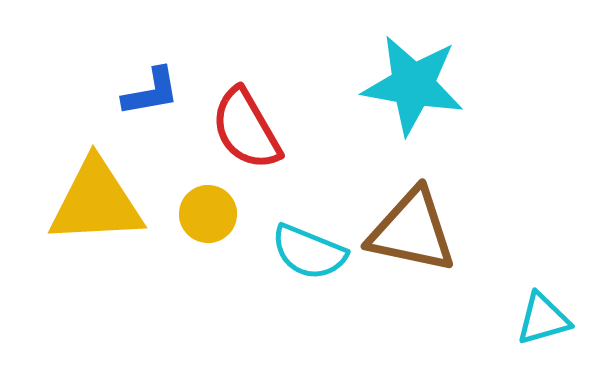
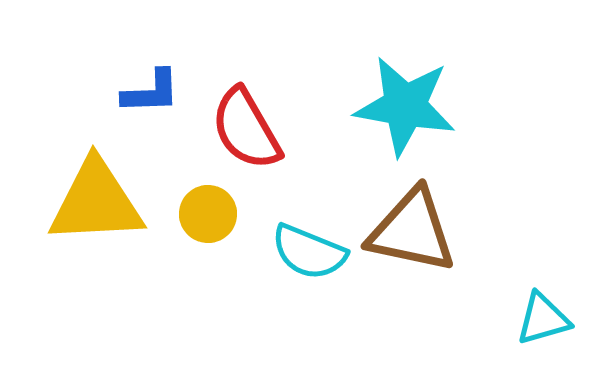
cyan star: moved 8 px left, 21 px down
blue L-shape: rotated 8 degrees clockwise
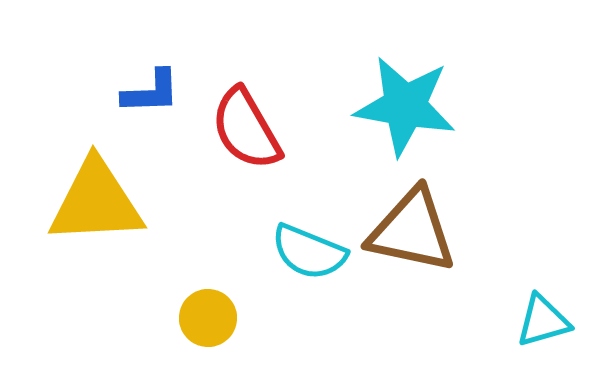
yellow circle: moved 104 px down
cyan triangle: moved 2 px down
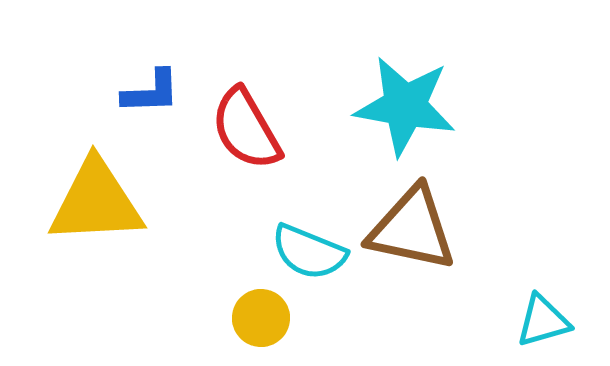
brown triangle: moved 2 px up
yellow circle: moved 53 px right
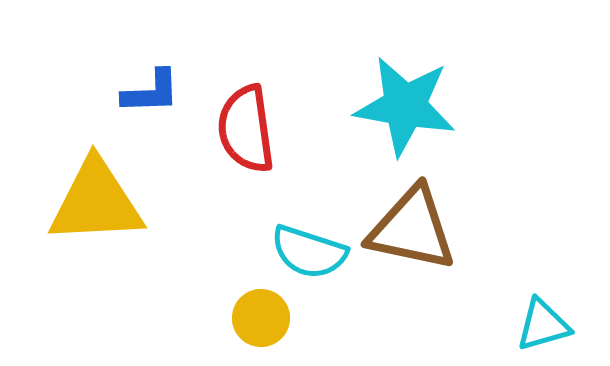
red semicircle: rotated 22 degrees clockwise
cyan semicircle: rotated 4 degrees counterclockwise
cyan triangle: moved 4 px down
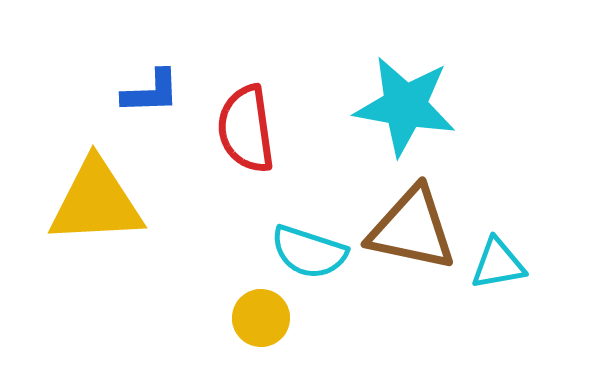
cyan triangle: moved 45 px left, 61 px up; rotated 6 degrees clockwise
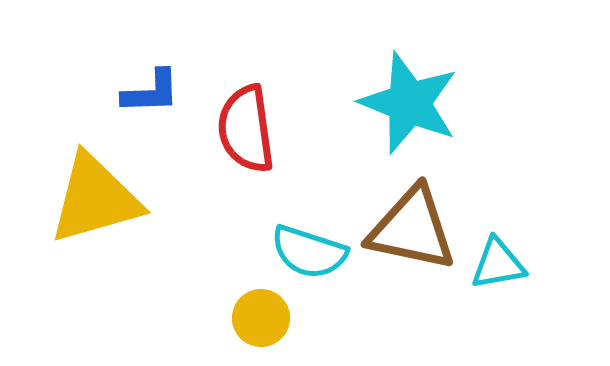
cyan star: moved 4 px right, 3 px up; rotated 12 degrees clockwise
yellow triangle: moved 1 px left, 3 px up; rotated 13 degrees counterclockwise
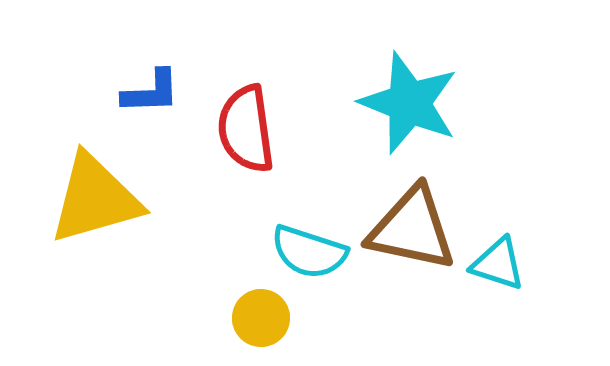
cyan triangle: rotated 28 degrees clockwise
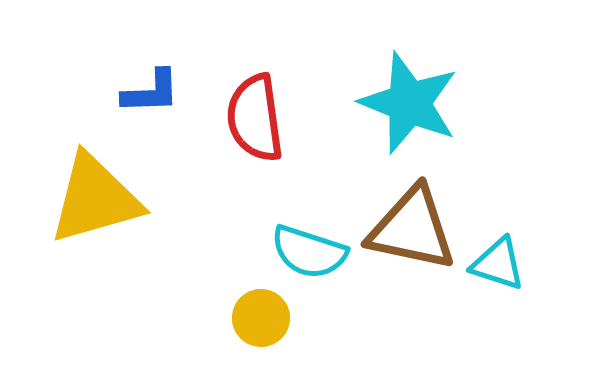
red semicircle: moved 9 px right, 11 px up
